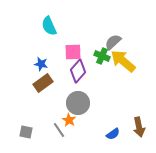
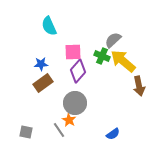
gray semicircle: moved 2 px up
blue star: rotated 16 degrees counterclockwise
gray circle: moved 3 px left
brown arrow: moved 41 px up
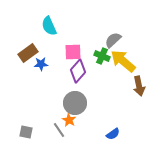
brown rectangle: moved 15 px left, 30 px up
